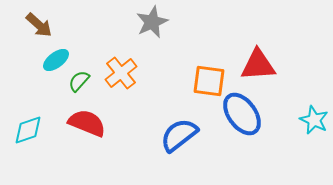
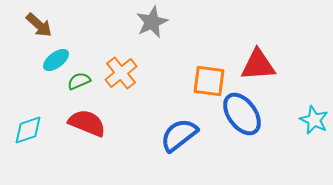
green semicircle: rotated 25 degrees clockwise
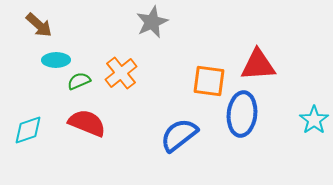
cyan ellipse: rotated 36 degrees clockwise
blue ellipse: rotated 42 degrees clockwise
cyan star: rotated 12 degrees clockwise
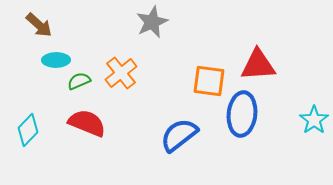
cyan diamond: rotated 28 degrees counterclockwise
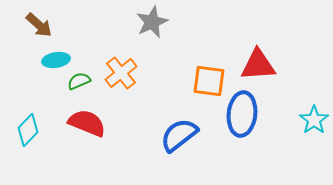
cyan ellipse: rotated 8 degrees counterclockwise
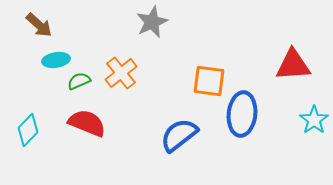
red triangle: moved 35 px right
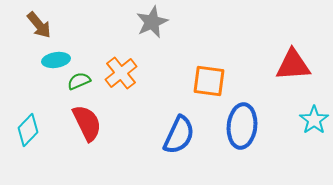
brown arrow: rotated 8 degrees clockwise
blue ellipse: moved 12 px down
red semicircle: rotated 42 degrees clockwise
blue semicircle: rotated 153 degrees clockwise
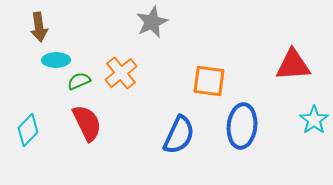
brown arrow: moved 2 px down; rotated 32 degrees clockwise
cyan ellipse: rotated 8 degrees clockwise
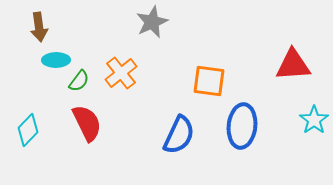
green semicircle: rotated 150 degrees clockwise
